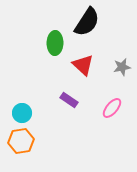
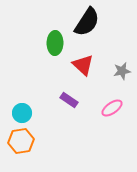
gray star: moved 4 px down
pink ellipse: rotated 15 degrees clockwise
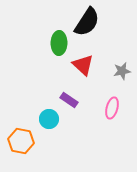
green ellipse: moved 4 px right
pink ellipse: rotated 40 degrees counterclockwise
cyan circle: moved 27 px right, 6 px down
orange hexagon: rotated 20 degrees clockwise
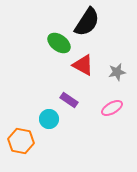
green ellipse: rotated 55 degrees counterclockwise
red triangle: rotated 15 degrees counterclockwise
gray star: moved 5 px left, 1 px down
pink ellipse: rotated 45 degrees clockwise
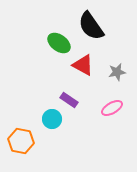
black semicircle: moved 4 px right, 4 px down; rotated 112 degrees clockwise
cyan circle: moved 3 px right
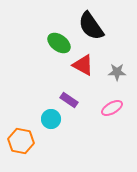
gray star: rotated 12 degrees clockwise
cyan circle: moved 1 px left
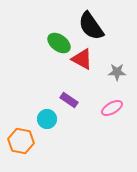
red triangle: moved 1 px left, 6 px up
cyan circle: moved 4 px left
